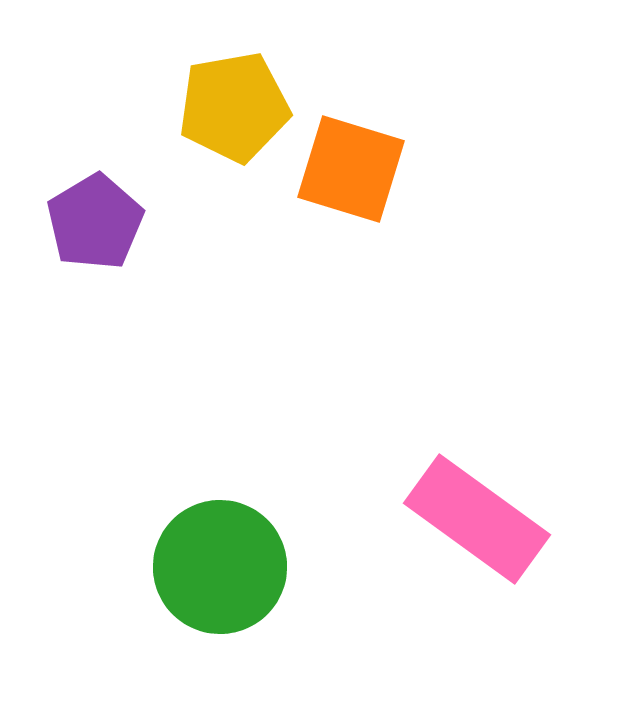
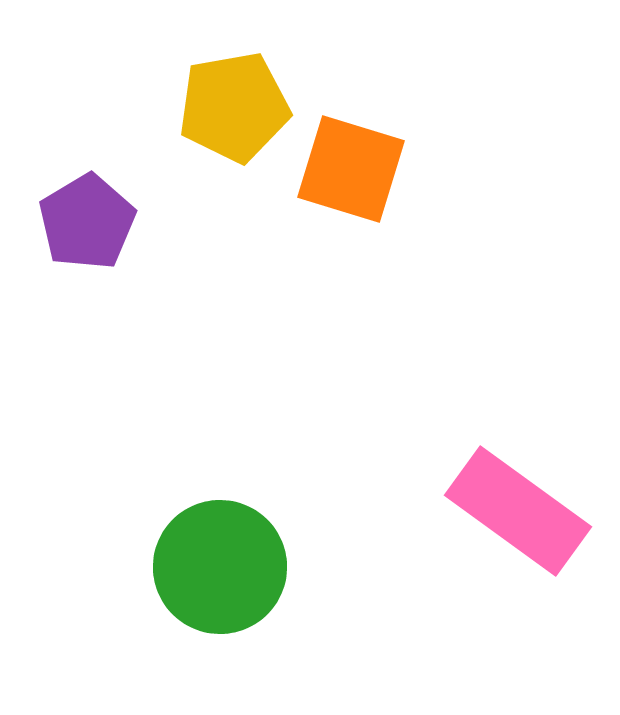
purple pentagon: moved 8 px left
pink rectangle: moved 41 px right, 8 px up
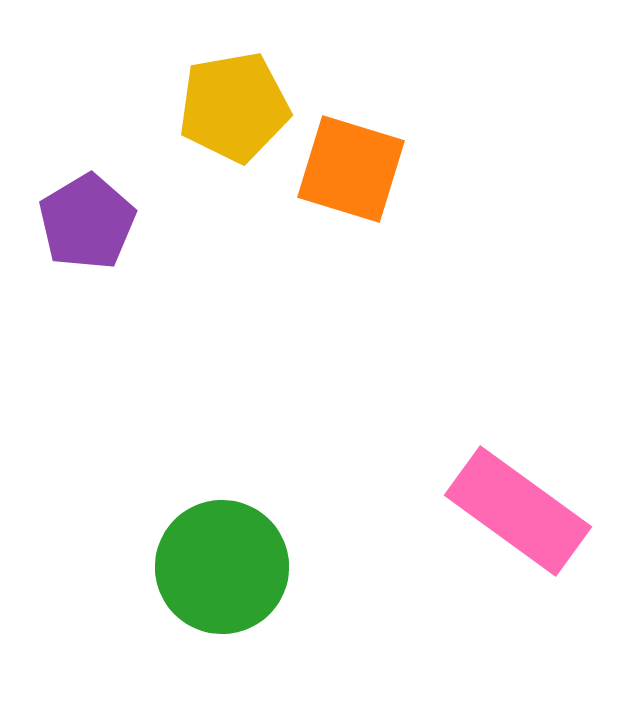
green circle: moved 2 px right
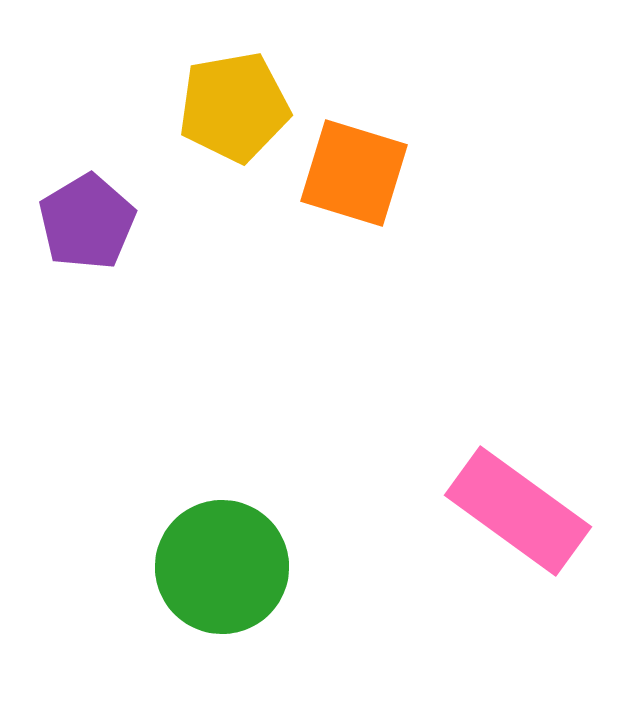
orange square: moved 3 px right, 4 px down
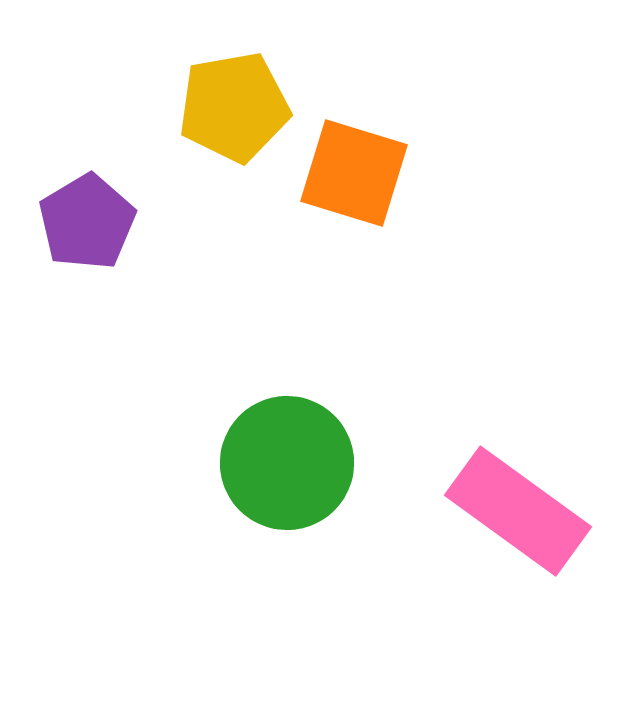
green circle: moved 65 px right, 104 px up
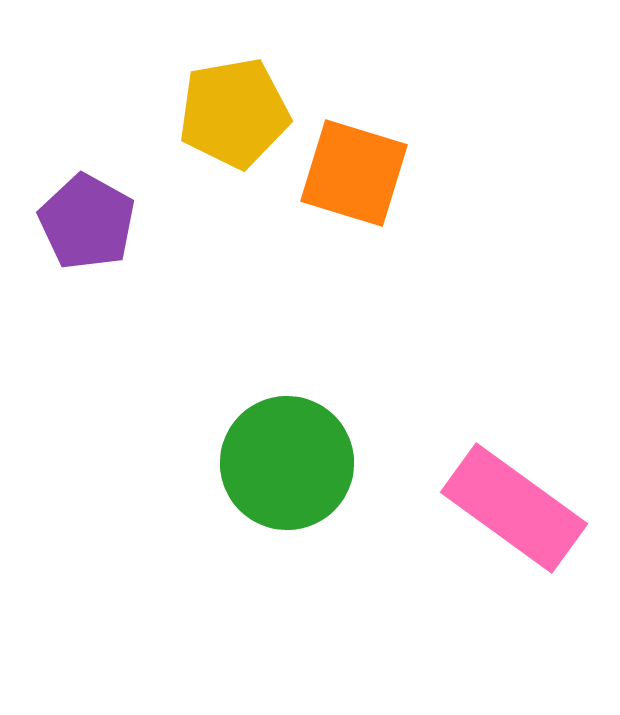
yellow pentagon: moved 6 px down
purple pentagon: rotated 12 degrees counterclockwise
pink rectangle: moved 4 px left, 3 px up
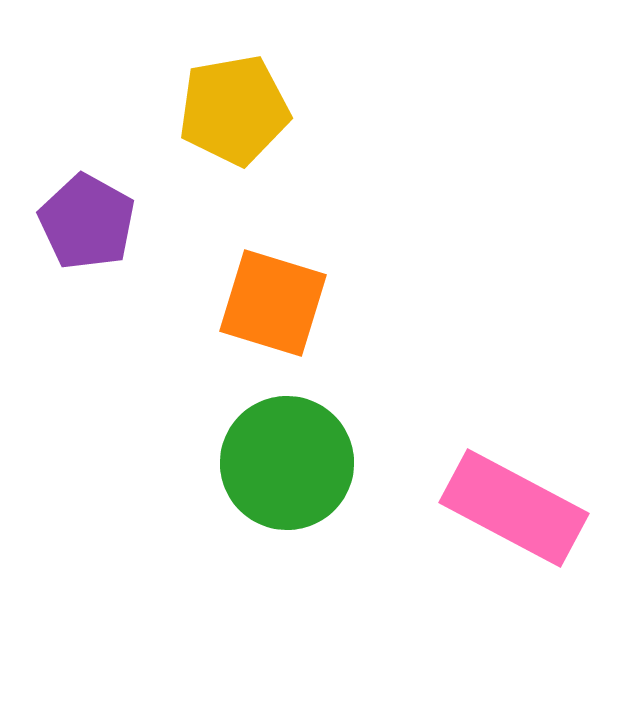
yellow pentagon: moved 3 px up
orange square: moved 81 px left, 130 px down
pink rectangle: rotated 8 degrees counterclockwise
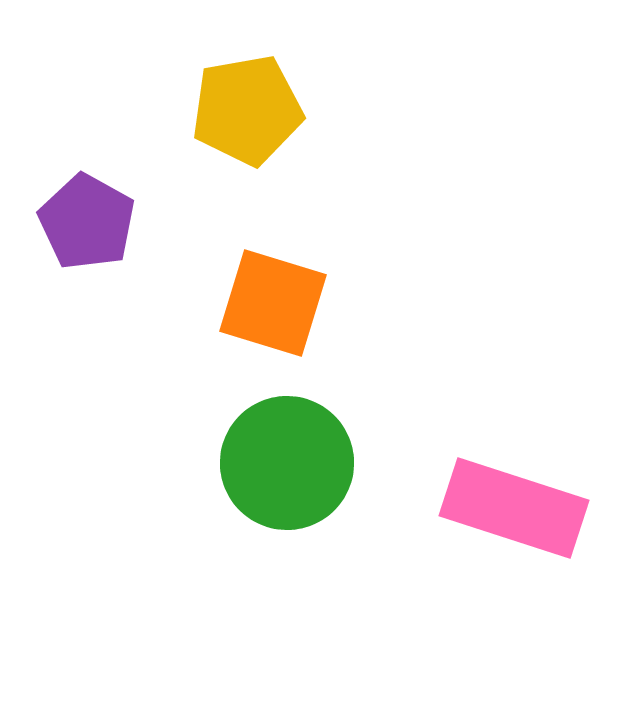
yellow pentagon: moved 13 px right
pink rectangle: rotated 10 degrees counterclockwise
